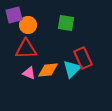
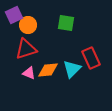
purple square: rotated 12 degrees counterclockwise
red triangle: rotated 15 degrees counterclockwise
red rectangle: moved 8 px right
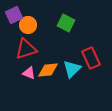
green square: rotated 18 degrees clockwise
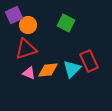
red rectangle: moved 2 px left, 3 px down
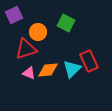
orange circle: moved 10 px right, 7 px down
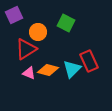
red triangle: rotated 15 degrees counterclockwise
orange diamond: rotated 20 degrees clockwise
